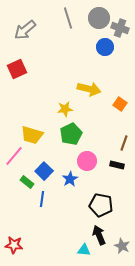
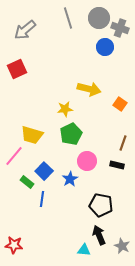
brown line: moved 1 px left
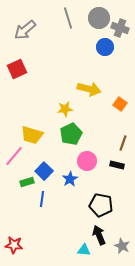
green rectangle: rotated 56 degrees counterclockwise
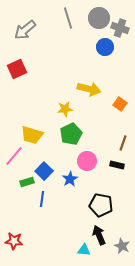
red star: moved 4 px up
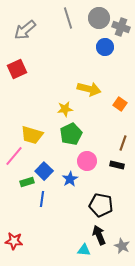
gray cross: moved 1 px right, 1 px up
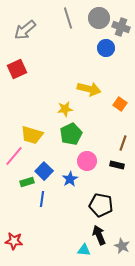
blue circle: moved 1 px right, 1 px down
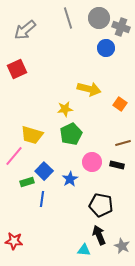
brown line: rotated 56 degrees clockwise
pink circle: moved 5 px right, 1 px down
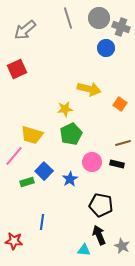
black rectangle: moved 1 px up
blue line: moved 23 px down
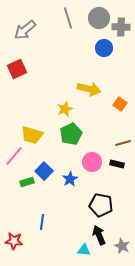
gray cross: rotated 18 degrees counterclockwise
blue circle: moved 2 px left
yellow star: rotated 14 degrees counterclockwise
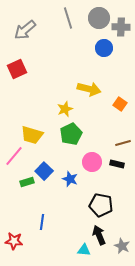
blue star: rotated 21 degrees counterclockwise
